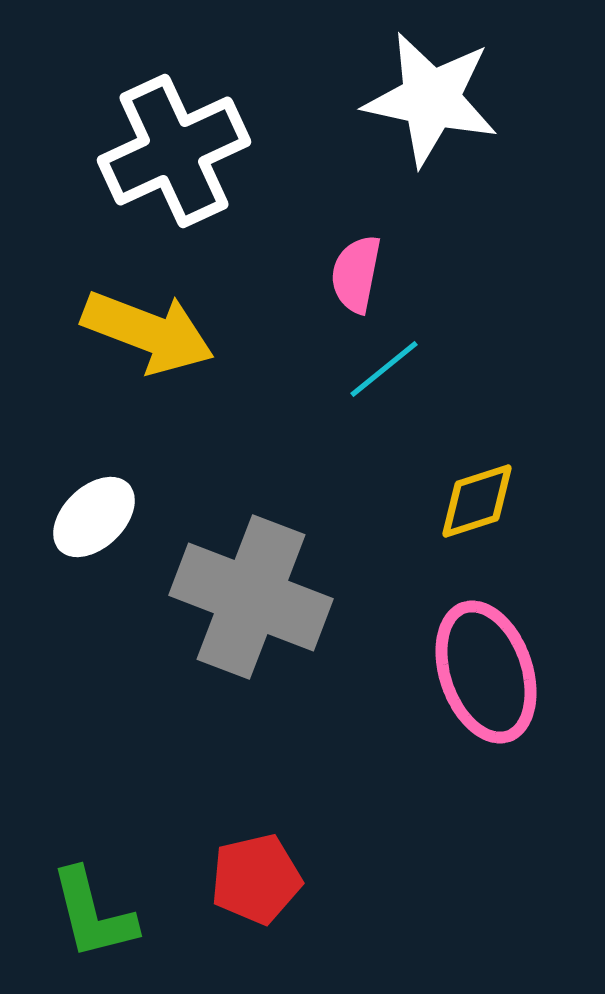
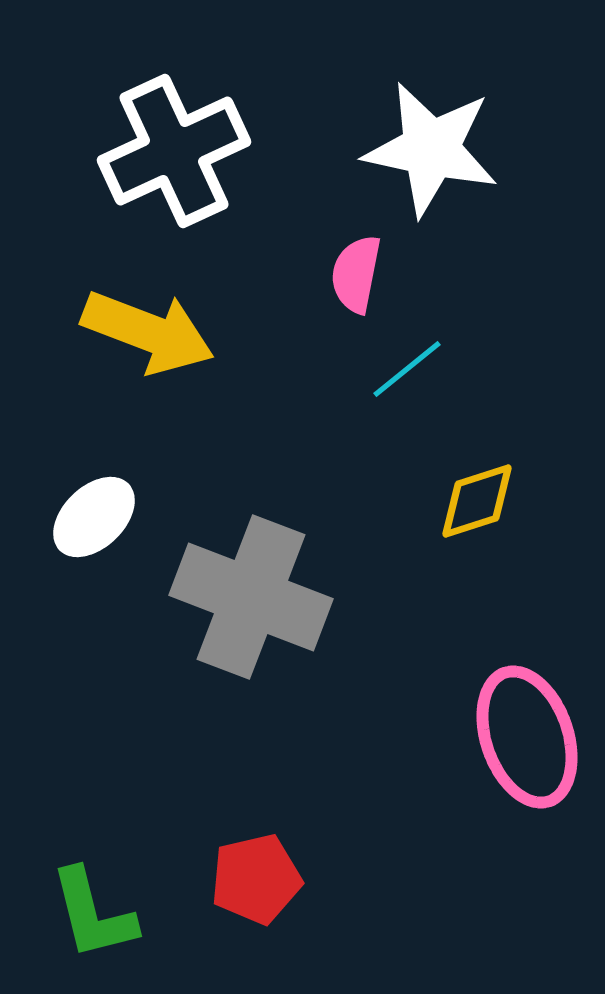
white star: moved 50 px down
cyan line: moved 23 px right
pink ellipse: moved 41 px right, 65 px down
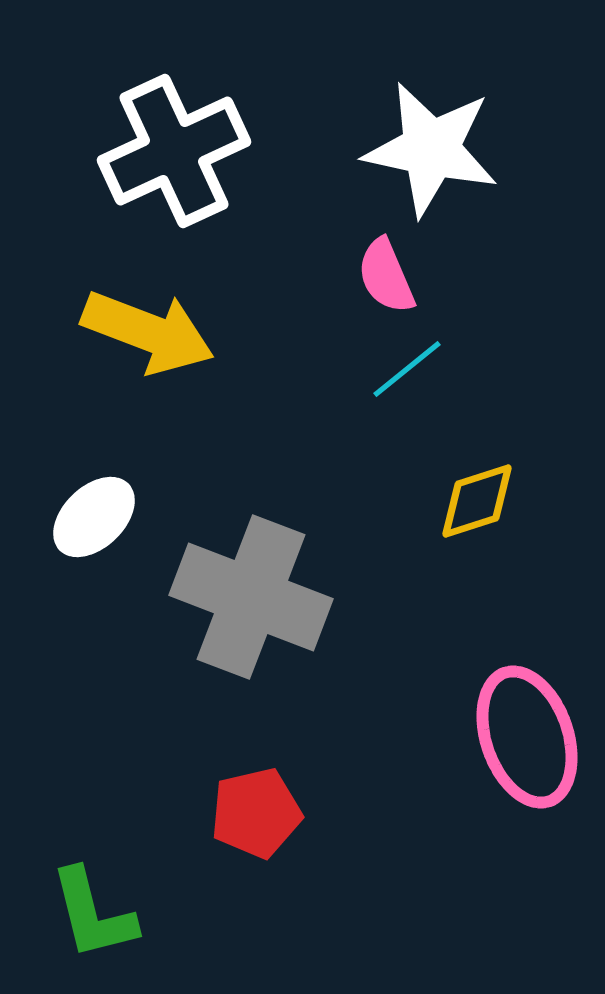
pink semicircle: moved 30 px right, 2 px down; rotated 34 degrees counterclockwise
red pentagon: moved 66 px up
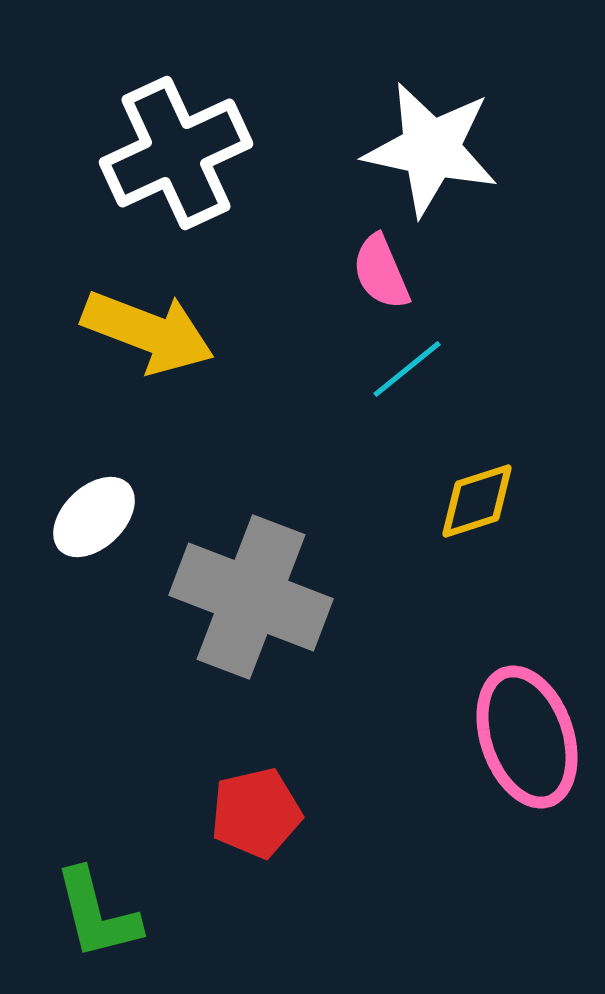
white cross: moved 2 px right, 2 px down
pink semicircle: moved 5 px left, 4 px up
green L-shape: moved 4 px right
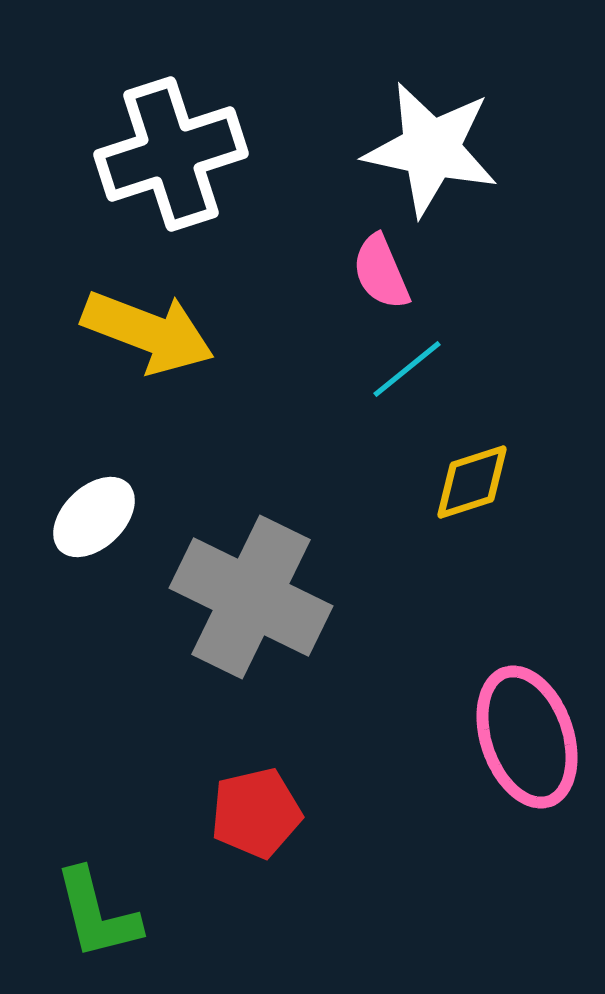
white cross: moved 5 px left, 1 px down; rotated 7 degrees clockwise
yellow diamond: moved 5 px left, 19 px up
gray cross: rotated 5 degrees clockwise
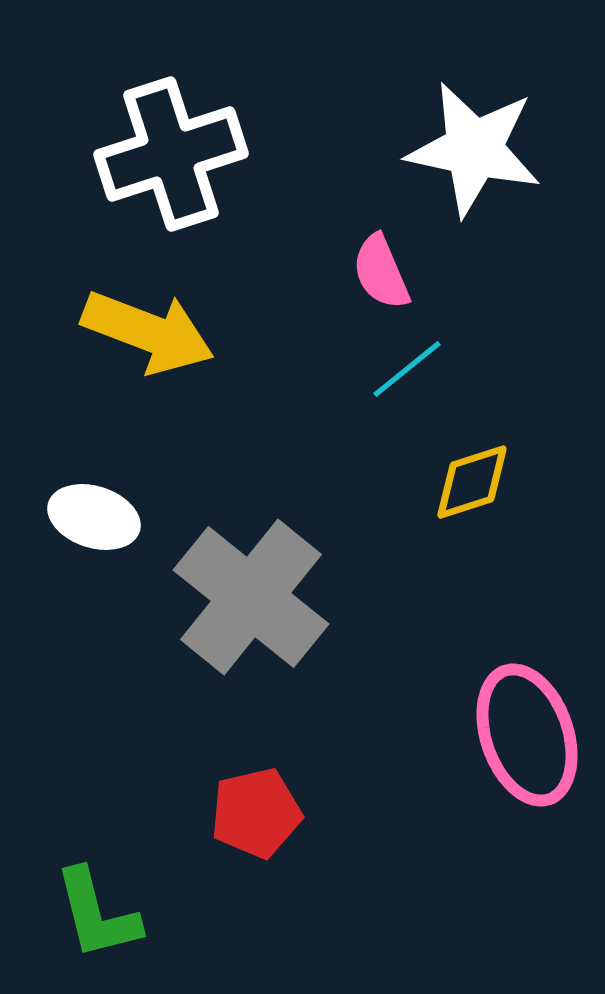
white star: moved 43 px right
white ellipse: rotated 62 degrees clockwise
gray cross: rotated 13 degrees clockwise
pink ellipse: moved 2 px up
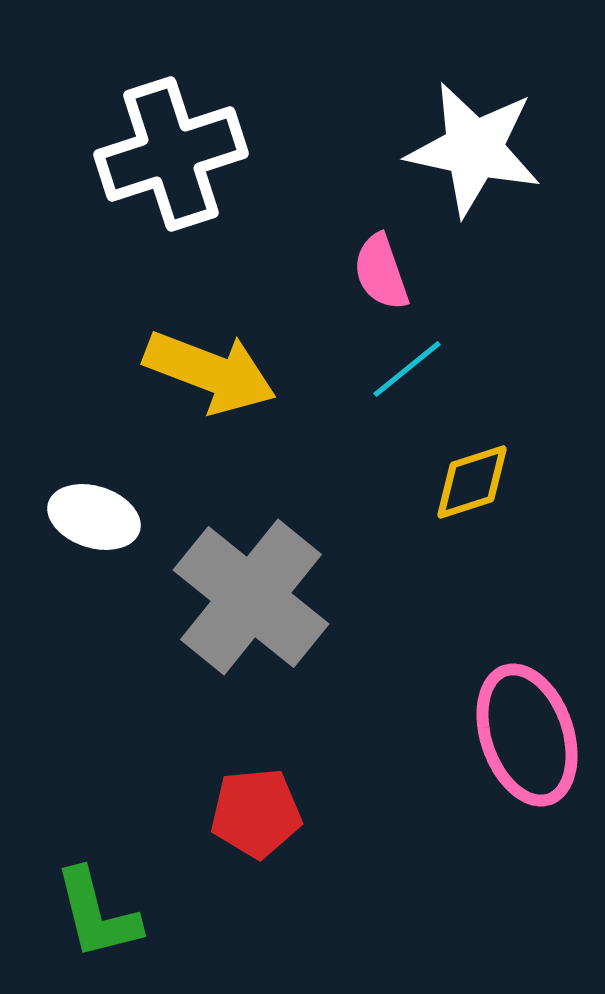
pink semicircle: rotated 4 degrees clockwise
yellow arrow: moved 62 px right, 40 px down
red pentagon: rotated 8 degrees clockwise
